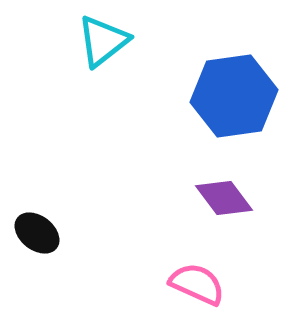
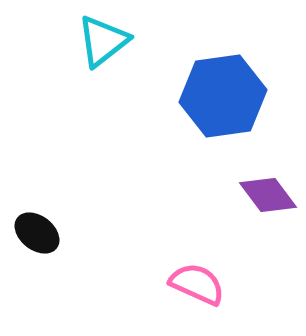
blue hexagon: moved 11 px left
purple diamond: moved 44 px right, 3 px up
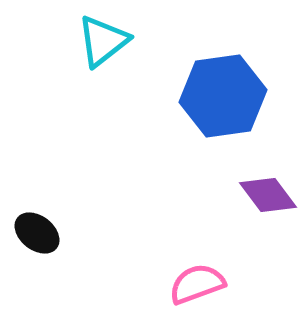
pink semicircle: rotated 44 degrees counterclockwise
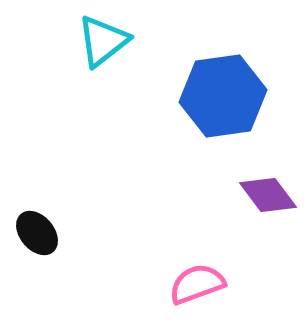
black ellipse: rotated 12 degrees clockwise
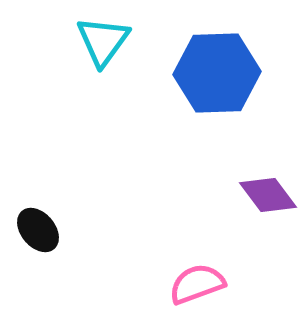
cyan triangle: rotated 16 degrees counterclockwise
blue hexagon: moved 6 px left, 23 px up; rotated 6 degrees clockwise
black ellipse: moved 1 px right, 3 px up
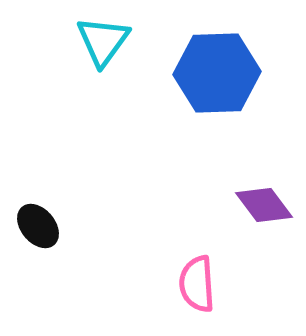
purple diamond: moved 4 px left, 10 px down
black ellipse: moved 4 px up
pink semicircle: rotated 74 degrees counterclockwise
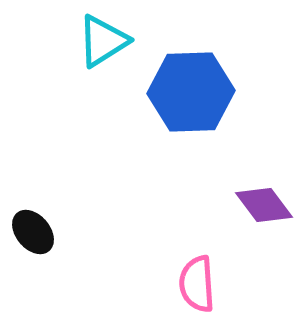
cyan triangle: rotated 22 degrees clockwise
blue hexagon: moved 26 px left, 19 px down
black ellipse: moved 5 px left, 6 px down
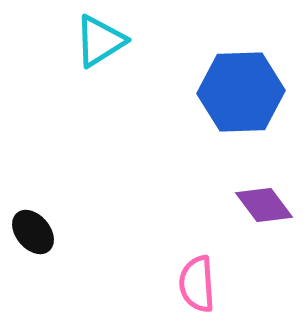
cyan triangle: moved 3 px left
blue hexagon: moved 50 px right
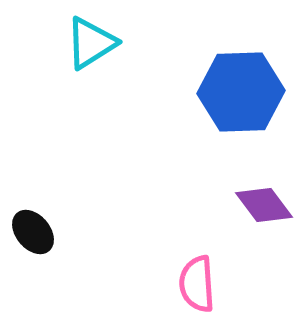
cyan triangle: moved 9 px left, 2 px down
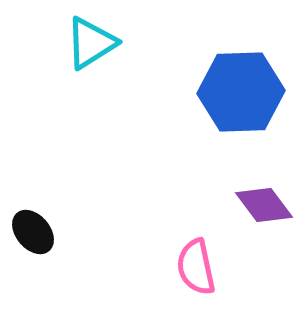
pink semicircle: moved 1 px left, 17 px up; rotated 8 degrees counterclockwise
